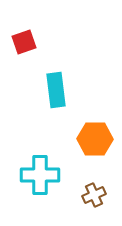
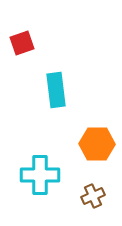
red square: moved 2 px left, 1 px down
orange hexagon: moved 2 px right, 5 px down
brown cross: moved 1 px left, 1 px down
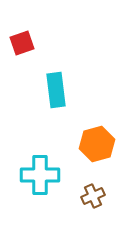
orange hexagon: rotated 16 degrees counterclockwise
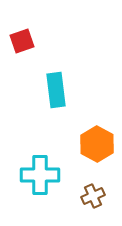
red square: moved 2 px up
orange hexagon: rotated 16 degrees counterclockwise
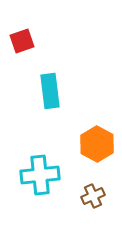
cyan rectangle: moved 6 px left, 1 px down
cyan cross: rotated 6 degrees counterclockwise
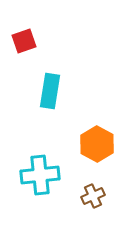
red square: moved 2 px right
cyan rectangle: rotated 16 degrees clockwise
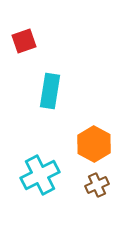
orange hexagon: moved 3 px left
cyan cross: rotated 21 degrees counterclockwise
brown cross: moved 4 px right, 11 px up
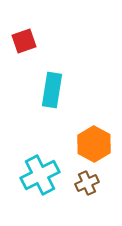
cyan rectangle: moved 2 px right, 1 px up
brown cross: moved 10 px left, 2 px up
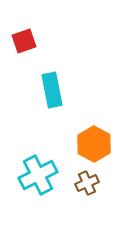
cyan rectangle: rotated 20 degrees counterclockwise
cyan cross: moved 2 px left
